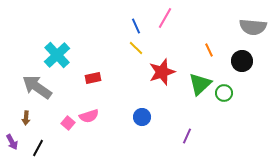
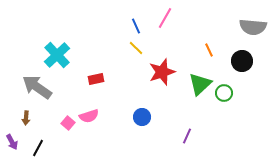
red rectangle: moved 3 px right, 1 px down
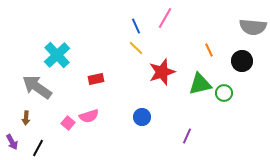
green triangle: rotated 30 degrees clockwise
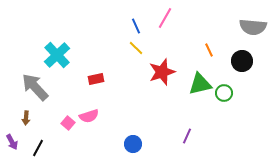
gray arrow: moved 2 px left; rotated 12 degrees clockwise
blue circle: moved 9 px left, 27 px down
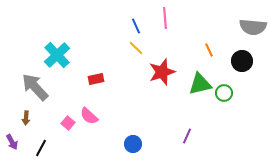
pink line: rotated 35 degrees counterclockwise
pink semicircle: rotated 60 degrees clockwise
black line: moved 3 px right
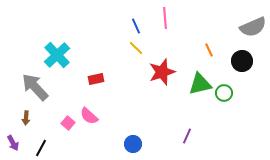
gray semicircle: rotated 28 degrees counterclockwise
purple arrow: moved 1 px right, 1 px down
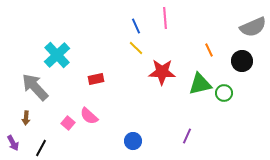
red star: rotated 20 degrees clockwise
blue circle: moved 3 px up
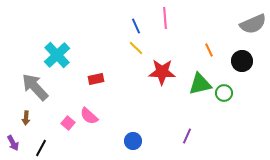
gray semicircle: moved 3 px up
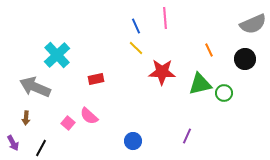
black circle: moved 3 px right, 2 px up
gray arrow: rotated 24 degrees counterclockwise
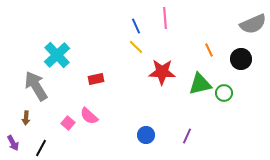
yellow line: moved 1 px up
black circle: moved 4 px left
gray arrow: moved 1 px right, 1 px up; rotated 36 degrees clockwise
blue circle: moved 13 px right, 6 px up
